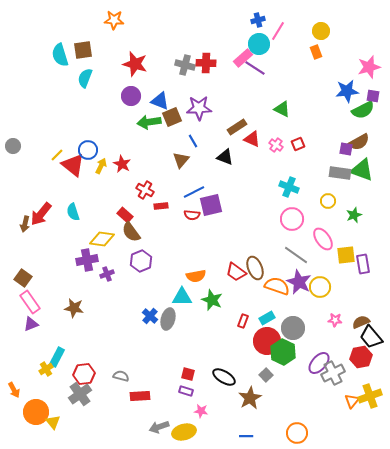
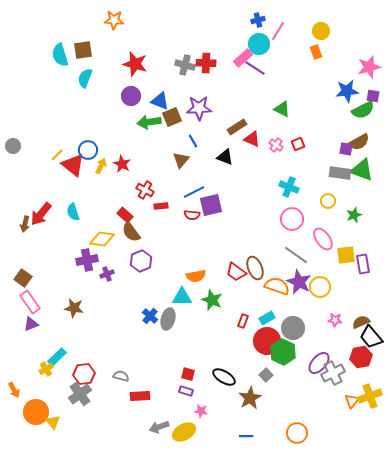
cyan rectangle at (57, 357): rotated 18 degrees clockwise
yellow ellipse at (184, 432): rotated 15 degrees counterclockwise
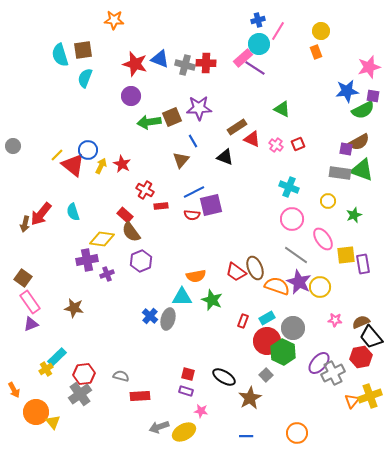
blue triangle at (160, 101): moved 42 px up
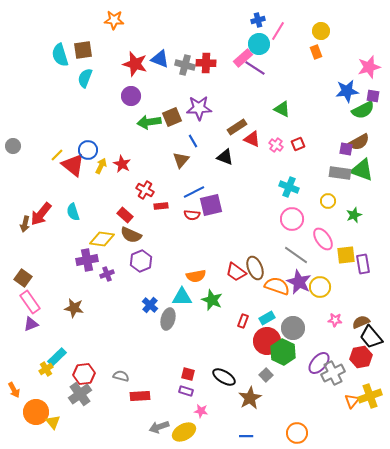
brown semicircle at (131, 232): moved 3 px down; rotated 30 degrees counterclockwise
blue cross at (150, 316): moved 11 px up
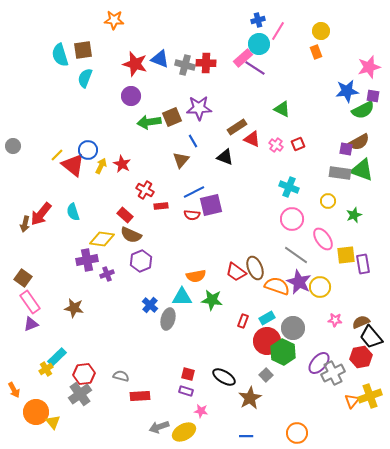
green star at (212, 300): rotated 15 degrees counterclockwise
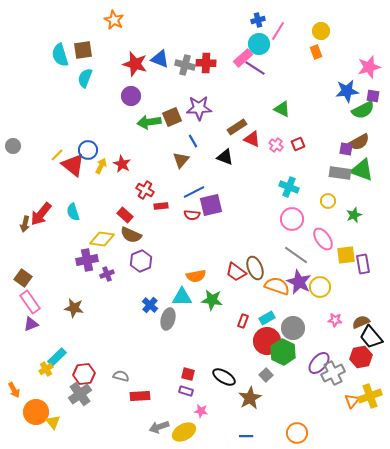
orange star at (114, 20): rotated 24 degrees clockwise
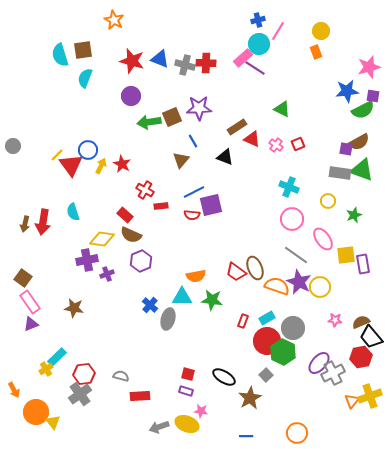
red star at (135, 64): moved 3 px left, 3 px up
red triangle at (73, 165): moved 2 px left; rotated 15 degrees clockwise
red arrow at (41, 214): moved 2 px right, 8 px down; rotated 30 degrees counterclockwise
yellow ellipse at (184, 432): moved 3 px right, 8 px up; rotated 50 degrees clockwise
